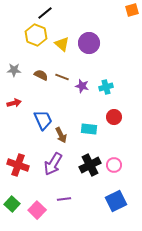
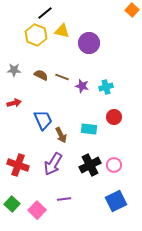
orange square: rotated 32 degrees counterclockwise
yellow triangle: moved 13 px up; rotated 28 degrees counterclockwise
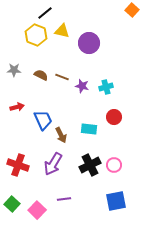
red arrow: moved 3 px right, 4 px down
blue square: rotated 15 degrees clockwise
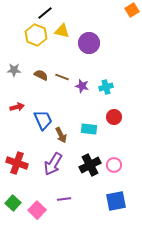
orange square: rotated 16 degrees clockwise
red cross: moved 1 px left, 2 px up
green square: moved 1 px right, 1 px up
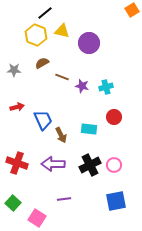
brown semicircle: moved 1 px right, 12 px up; rotated 56 degrees counterclockwise
purple arrow: rotated 60 degrees clockwise
pink square: moved 8 px down; rotated 12 degrees counterclockwise
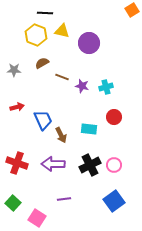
black line: rotated 42 degrees clockwise
blue square: moved 2 px left; rotated 25 degrees counterclockwise
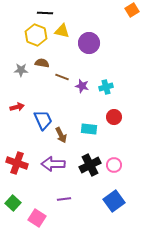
brown semicircle: rotated 40 degrees clockwise
gray star: moved 7 px right
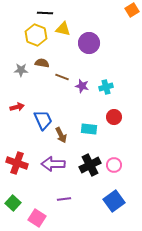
yellow triangle: moved 1 px right, 2 px up
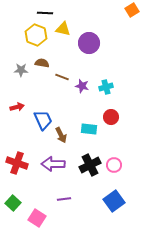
red circle: moved 3 px left
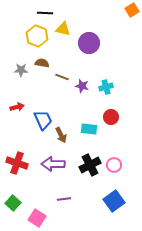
yellow hexagon: moved 1 px right, 1 px down
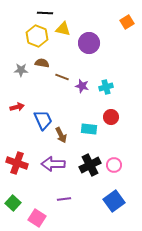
orange square: moved 5 px left, 12 px down
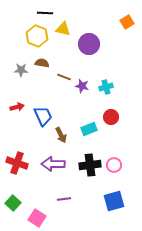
purple circle: moved 1 px down
brown line: moved 2 px right
blue trapezoid: moved 4 px up
cyan rectangle: rotated 28 degrees counterclockwise
black cross: rotated 20 degrees clockwise
blue square: rotated 20 degrees clockwise
